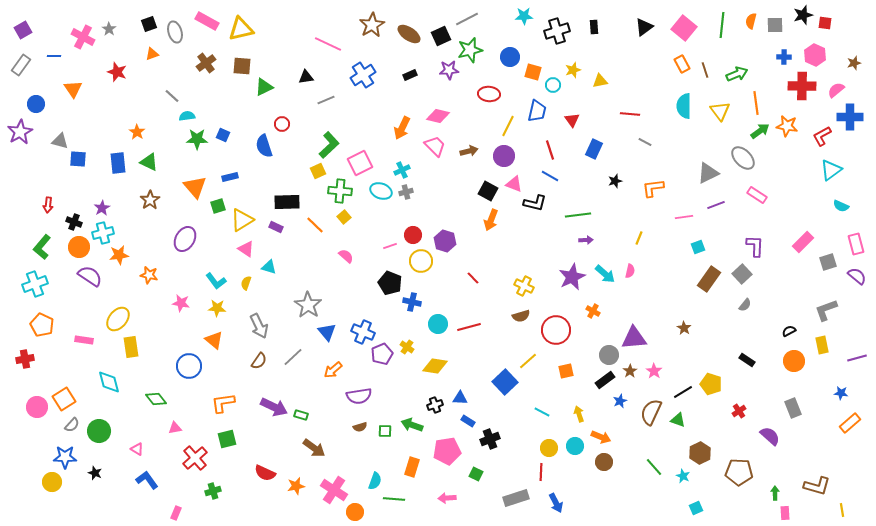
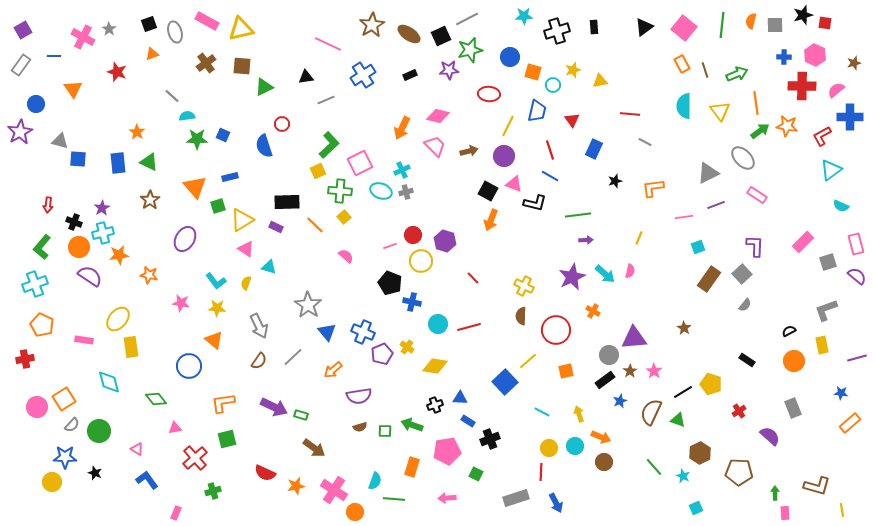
brown semicircle at (521, 316): rotated 108 degrees clockwise
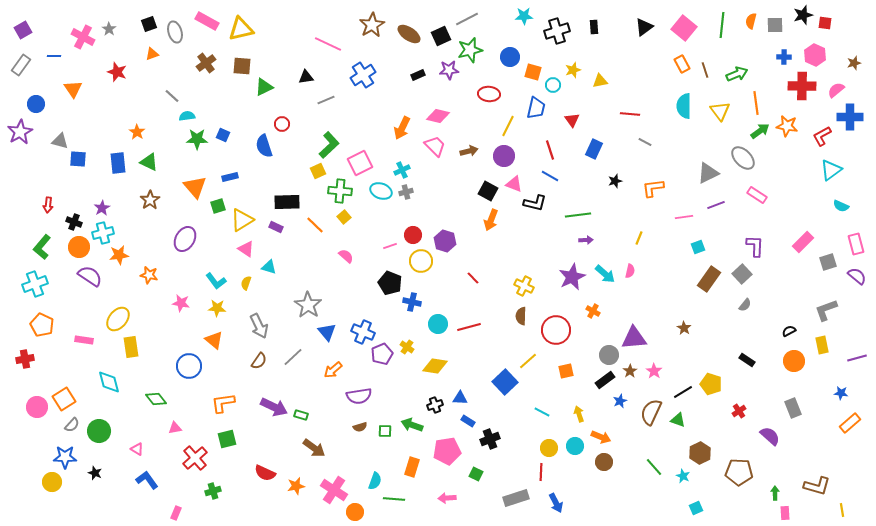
black rectangle at (410, 75): moved 8 px right
blue trapezoid at (537, 111): moved 1 px left, 3 px up
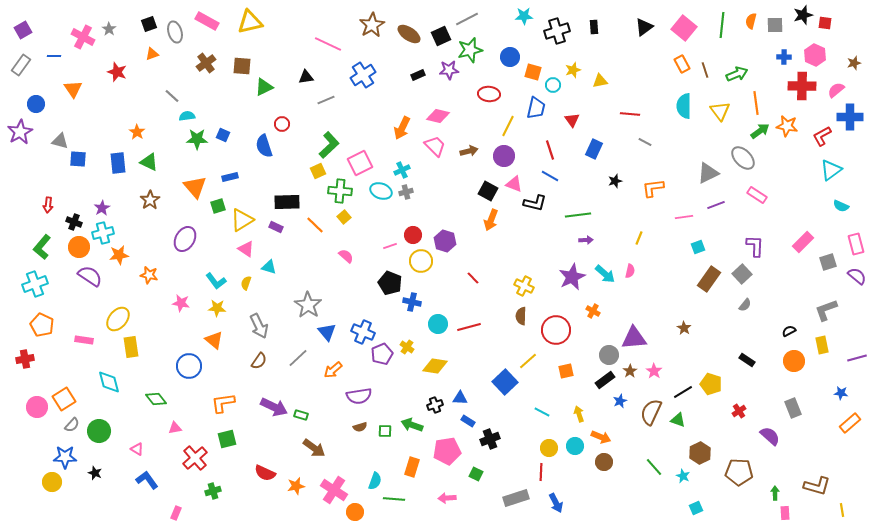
yellow triangle at (241, 29): moved 9 px right, 7 px up
gray line at (293, 357): moved 5 px right, 1 px down
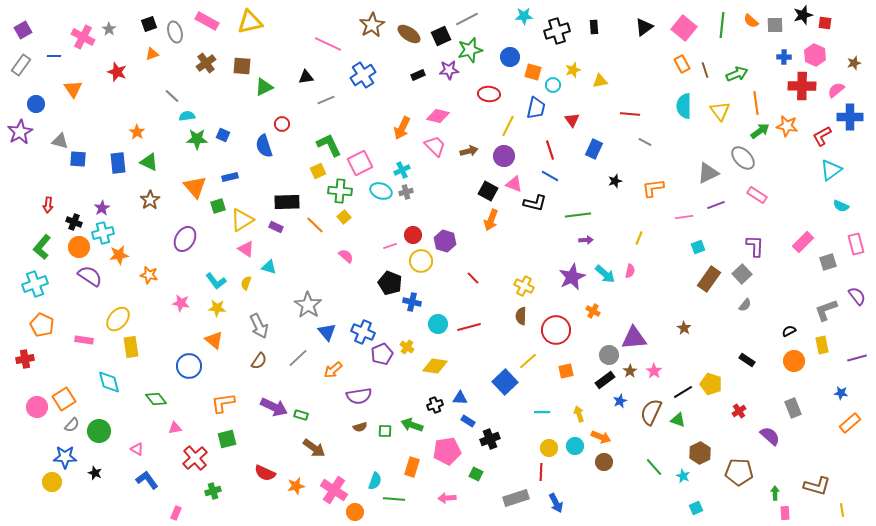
orange semicircle at (751, 21): rotated 63 degrees counterclockwise
green L-shape at (329, 145): rotated 72 degrees counterclockwise
purple semicircle at (857, 276): moved 20 px down; rotated 12 degrees clockwise
cyan line at (542, 412): rotated 28 degrees counterclockwise
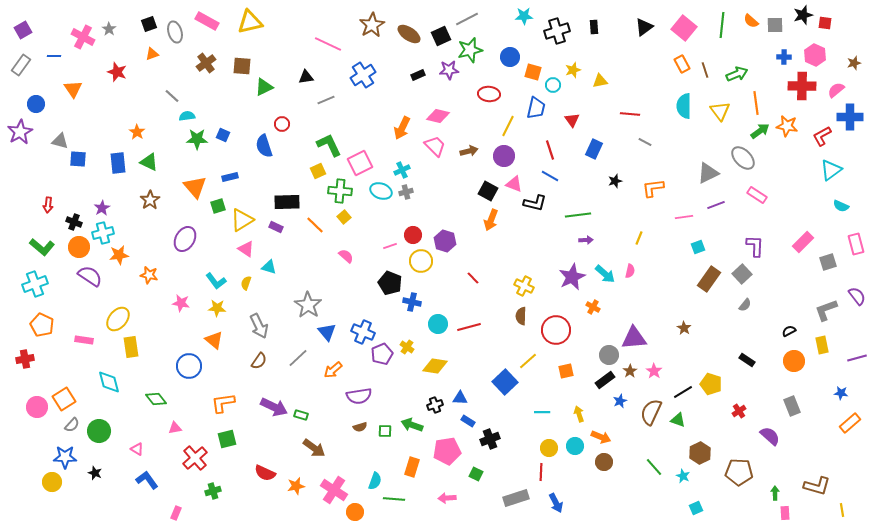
green L-shape at (42, 247): rotated 90 degrees counterclockwise
orange cross at (593, 311): moved 4 px up
gray rectangle at (793, 408): moved 1 px left, 2 px up
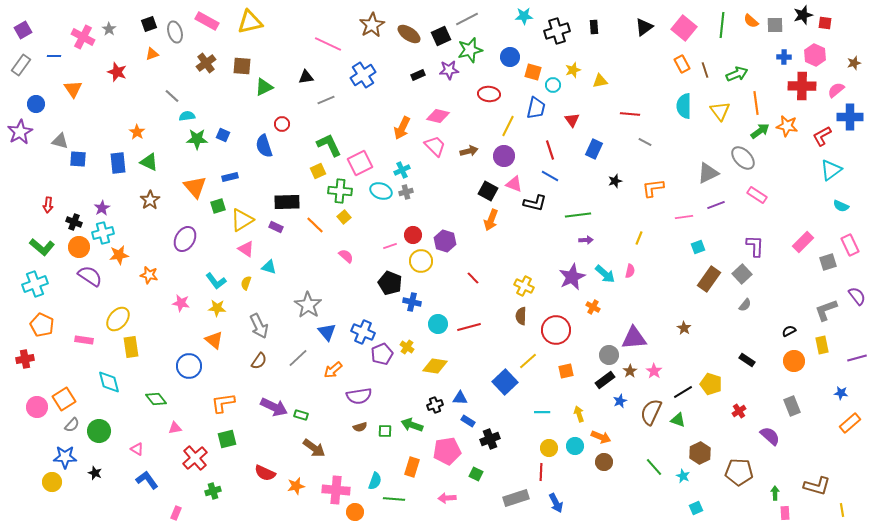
pink rectangle at (856, 244): moved 6 px left, 1 px down; rotated 10 degrees counterclockwise
pink cross at (334, 490): moved 2 px right; rotated 28 degrees counterclockwise
